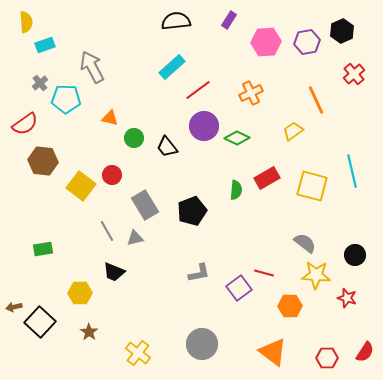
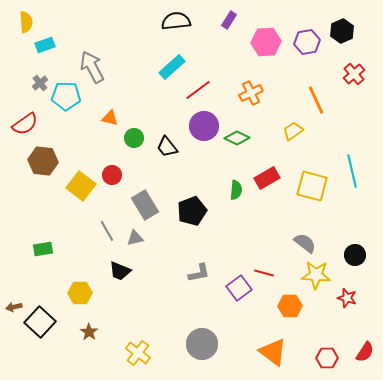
cyan pentagon at (66, 99): moved 3 px up
black trapezoid at (114, 272): moved 6 px right, 1 px up
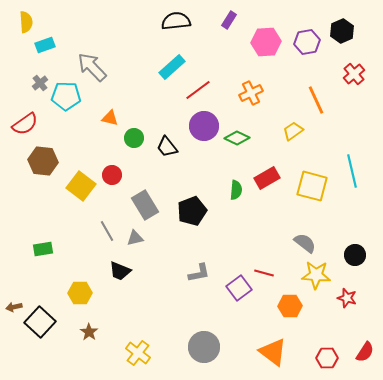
gray arrow at (92, 67): rotated 16 degrees counterclockwise
gray circle at (202, 344): moved 2 px right, 3 px down
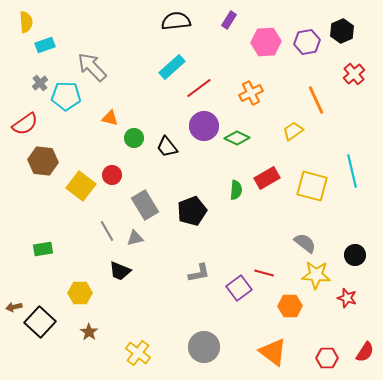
red line at (198, 90): moved 1 px right, 2 px up
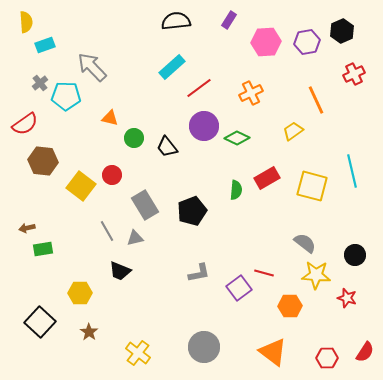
red cross at (354, 74): rotated 15 degrees clockwise
brown arrow at (14, 307): moved 13 px right, 79 px up
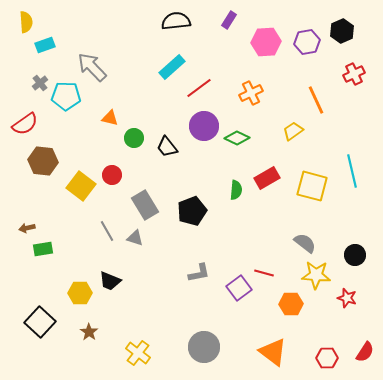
gray triangle at (135, 238): rotated 30 degrees clockwise
black trapezoid at (120, 271): moved 10 px left, 10 px down
orange hexagon at (290, 306): moved 1 px right, 2 px up
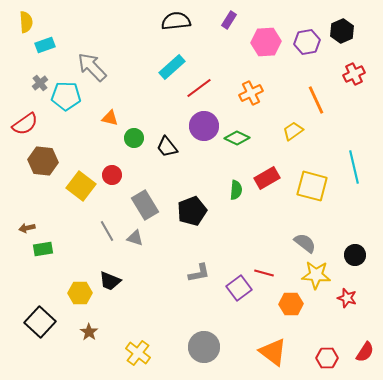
cyan line at (352, 171): moved 2 px right, 4 px up
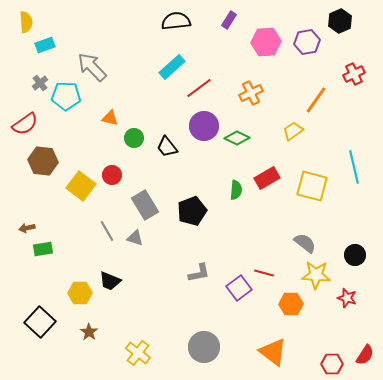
black hexagon at (342, 31): moved 2 px left, 10 px up
orange line at (316, 100): rotated 60 degrees clockwise
red semicircle at (365, 352): moved 3 px down
red hexagon at (327, 358): moved 5 px right, 6 px down
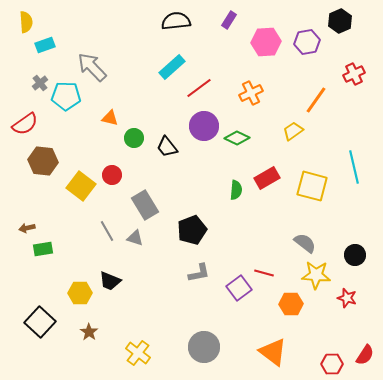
black pentagon at (192, 211): moved 19 px down
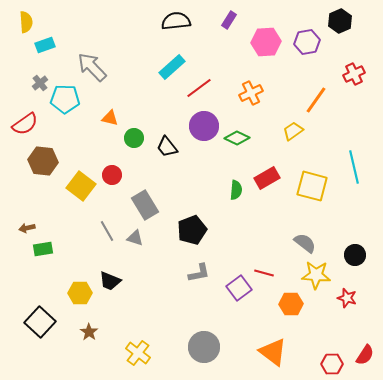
cyan pentagon at (66, 96): moved 1 px left, 3 px down
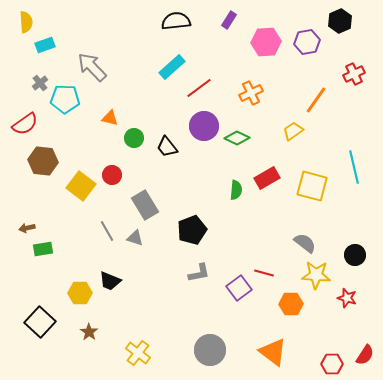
gray circle at (204, 347): moved 6 px right, 3 px down
